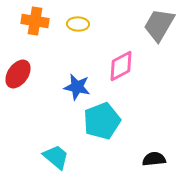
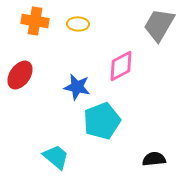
red ellipse: moved 2 px right, 1 px down
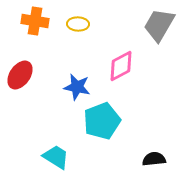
cyan trapezoid: rotated 8 degrees counterclockwise
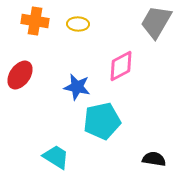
gray trapezoid: moved 3 px left, 3 px up
cyan pentagon: rotated 9 degrees clockwise
black semicircle: rotated 15 degrees clockwise
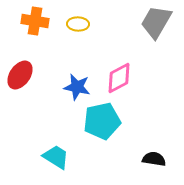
pink diamond: moved 2 px left, 12 px down
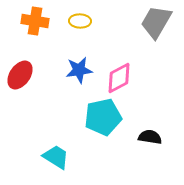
yellow ellipse: moved 2 px right, 3 px up
blue star: moved 2 px right, 17 px up; rotated 20 degrees counterclockwise
cyan pentagon: moved 1 px right, 4 px up
black semicircle: moved 4 px left, 22 px up
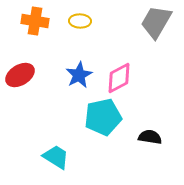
blue star: moved 5 px down; rotated 20 degrees counterclockwise
red ellipse: rotated 24 degrees clockwise
